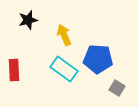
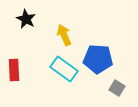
black star: moved 2 px left, 1 px up; rotated 30 degrees counterclockwise
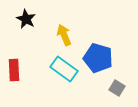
blue pentagon: moved 1 px up; rotated 12 degrees clockwise
